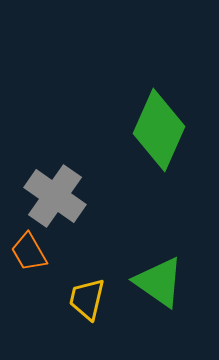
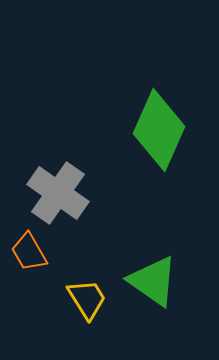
gray cross: moved 3 px right, 3 px up
green triangle: moved 6 px left, 1 px up
yellow trapezoid: rotated 135 degrees clockwise
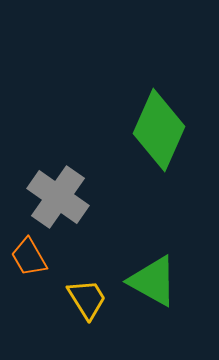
gray cross: moved 4 px down
orange trapezoid: moved 5 px down
green triangle: rotated 6 degrees counterclockwise
